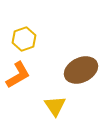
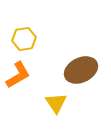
yellow hexagon: rotated 10 degrees clockwise
yellow triangle: moved 1 px right, 3 px up
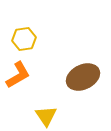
brown ellipse: moved 2 px right, 7 px down
yellow triangle: moved 10 px left, 13 px down
